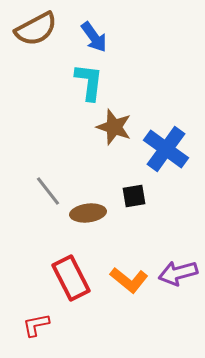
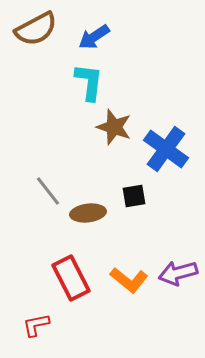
blue arrow: rotated 92 degrees clockwise
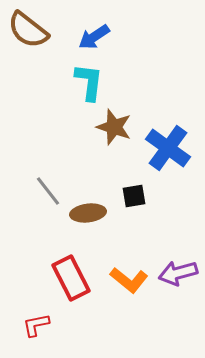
brown semicircle: moved 8 px left, 1 px down; rotated 66 degrees clockwise
blue cross: moved 2 px right, 1 px up
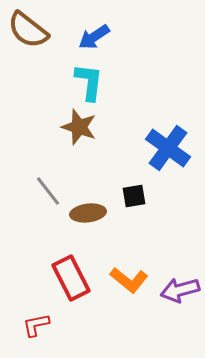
brown star: moved 35 px left
purple arrow: moved 2 px right, 17 px down
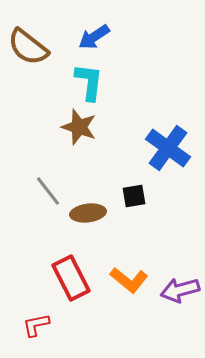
brown semicircle: moved 17 px down
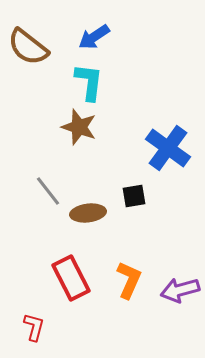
orange L-shape: rotated 105 degrees counterclockwise
red L-shape: moved 2 px left, 2 px down; rotated 116 degrees clockwise
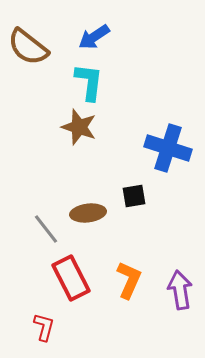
blue cross: rotated 18 degrees counterclockwise
gray line: moved 2 px left, 38 px down
purple arrow: rotated 96 degrees clockwise
red L-shape: moved 10 px right
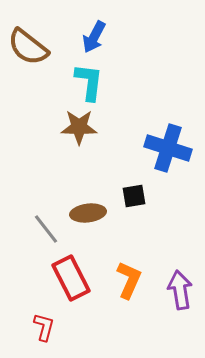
blue arrow: rotated 28 degrees counterclockwise
brown star: rotated 18 degrees counterclockwise
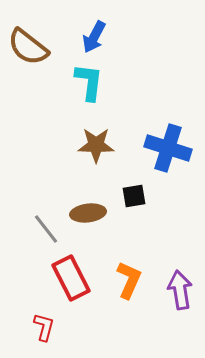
brown star: moved 17 px right, 18 px down
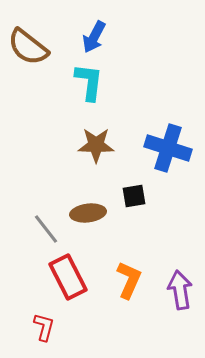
red rectangle: moved 3 px left, 1 px up
